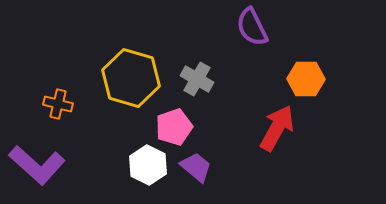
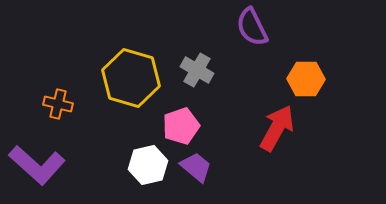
gray cross: moved 9 px up
pink pentagon: moved 7 px right, 1 px up
white hexagon: rotated 21 degrees clockwise
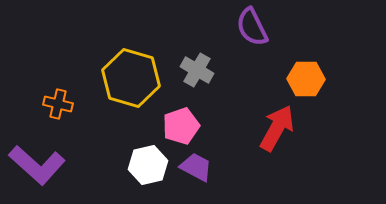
purple trapezoid: rotated 12 degrees counterclockwise
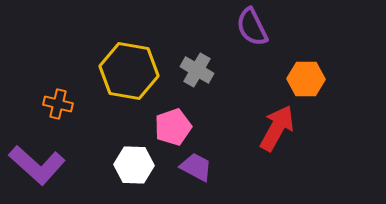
yellow hexagon: moved 2 px left, 7 px up; rotated 6 degrees counterclockwise
pink pentagon: moved 8 px left, 1 px down
white hexagon: moved 14 px left; rotated 15 degrees clockwise
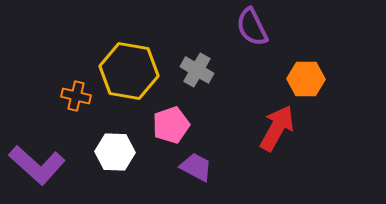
orange cross: moved 18 px right, 8 px up
pink pentagon: moved 2 px left, 2 px up
white hexagon: moved 19 px left, 13 px up
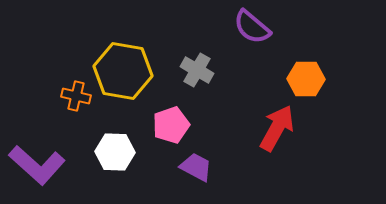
purple semicircle: rotated 24 degrees counterclockwise
yellow hexagon: moved 6 px left
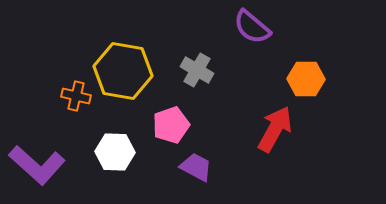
red arrow: moved 2 px left, 1 px down
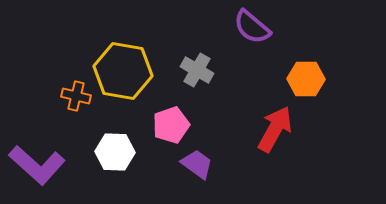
purple trapezoid: moved 1 px right, 3 px up; rotated 8 degrees clockwise
